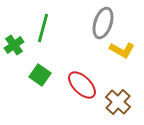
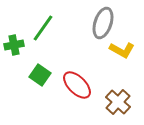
green line: rotated 20 degrees clockwise
green cross: rotated 24 degrees clockwise
red ellipse: moved 5 px left
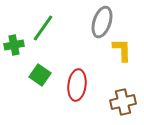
gray ellipse: moved 1 px left, 1 px up
yellow L-shape: rotated 120 degrees counterclockwise
red ellipse: rotated 52 degrees clockwise
brown cross: moved 5 px right; rotated 35 degrees clockwise
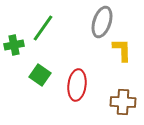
brown cross: rotated 15 degrees clockwise
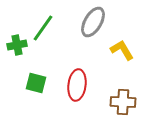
gray ellipse: moved 9 px left; rotated 12 degrees clockwise
green cross: moved 3 px right
yellow L-shape: rotated 30 degrees counterclockwise
green square: moved 4 px left, 8 px down; rotated 20 degrees counterclockwise
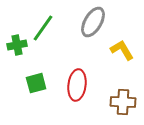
green square: rotated 30 degrees counterclockwise
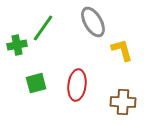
gray ellipse: rotated 60 degrees counterclockwise
yellow L-shape: rotated 15 degrees clockwise
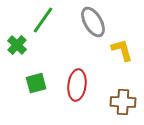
green line: moved 8 px up
green cross: rotated 36 degrees counterclockwise
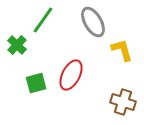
red ellipse: moved 6 px left, 10 px up; rotated 20 degrees clockwise
brown cross: rotated 15 degrees clockwise
